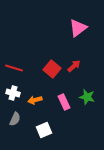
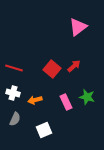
pink triangle: moved 1 px up
pink rectangle: moved 2 px right
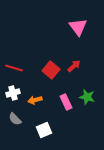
pink triangle: rotated 30 degrees counterclockwise
red square: moved 1 px left, 1 px down
white cross: rotated 32 degrees counterclockwise
gray semicircle: rotated 112 degrees clockwise
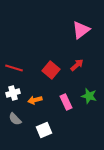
pink triangle: moved 3 px right, 3 px down; rotated 30 degrees clockwise
red arrow: moved 3 px right, 1 px up
green star: moved 2 px right, 1 px up
